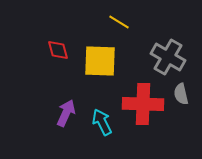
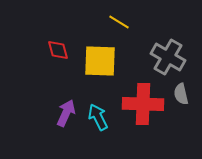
cyan arrow: moved 4 px left, 5 px up
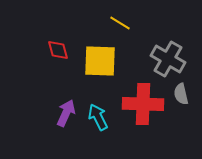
yellow line: moved 1 px right, 1 px down
gray cross: moved 2 px down
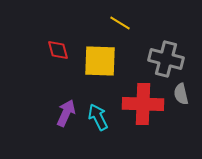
gray cross: moved 2 px left; rotated 16 degrees counterclockwise
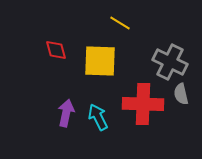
red diamond: moved 2 px left
gray cross: moved 4 px right, 3 px down; rotated 12 degrees clockwise
purple arrow: rotated 12 degrees counterclockwise
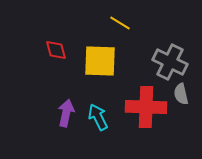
red cross: moved 3 px right, 3 px down
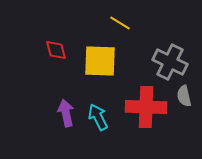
gray semicircle: moved 3 px right, 2 px down
purple arrow: rotated 24 degrees counterclockwise
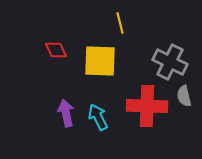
yellow line: rotated 45 degrees clockwise
red diamond: rotated 10 degrees counterclockwise
red cross: moved 1 px right, 1 px up
